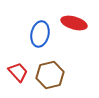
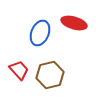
blue ellipse: moved 1 px up; rotated 10 degrees clockwise
red trapezoid: moved 1 px right, 2 px up
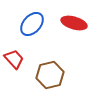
blue ellipse: moved 8 px left, 9 px up; rotated 20 degrees clockwise
red trapezoid: moved 5 px left, 11 px up
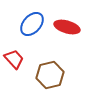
red ellipse: moved 7 px left, 4 px down
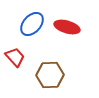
red trapezoid: moved 1 px right, 2 px up
brown hexagon: rotated 12 degrees clockwise
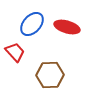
red trapezoid: moved 5 px up
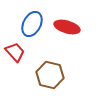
blue ellipse: rotated 15 degrees counterclockwise
brown hexagon: rotated 16 degrees clockwise
